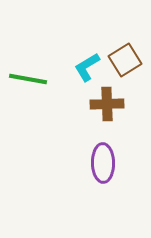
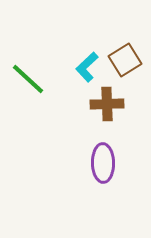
cyan L-shape: rotated 12 degrees counterclockwise
green line: rotated 33 degrees clockwise
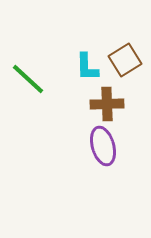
cyan L-shape: rotated 48 degrees counterclockwise
purple ellipse: moved 17 px up; rotated 15 degrees counterclockwise
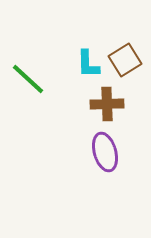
cyan L-shape: moved 1 px right, 3 px up
purple ellipse: moved 2 px right, 6 px down
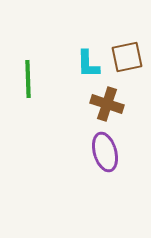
brown square: moved 2 px right, 3 px up; rotated 20 degrees clockwise
green line: rotated 45 degrees clockwise
brown cross: rotated 20 degrees clockwise
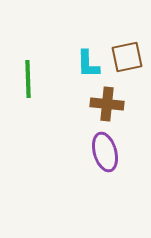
brown cross: rotated 12 degrees counterclockwise
